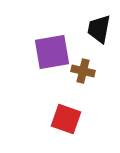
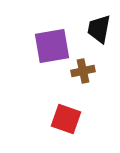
purple square: moved 6 px up
brown cross: rotated 25 degrees counterclockwise
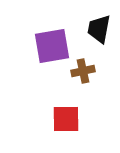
red square: rotated 20 degrees counterclockwise
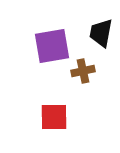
black trapezoid: moved 2 px right, 4 px down
red square: moved 12 px left, 2 px up
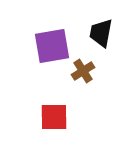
brown cross: rotated 20 degrees counterclockwise
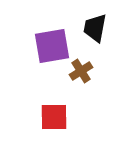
black trapezoid: moved 6 px left, 5 px up
brown cross: moved 2 px left
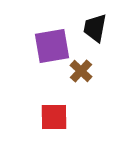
brown cross: rotated 15 degrees counterclockwise
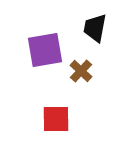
purple square: moved 7 px left, 4 px down
red square: moved 2 px right, 2 px down
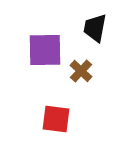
purple square: rotated 9 degrees clockwise
red square: rotated 8 degrees clockwise
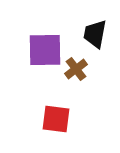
black trapezoid: moved 6 px down
brown cross: moved 5 px left, 2 px up; rotated 10 degrees clockwise
